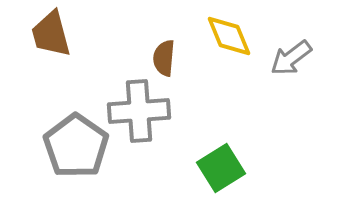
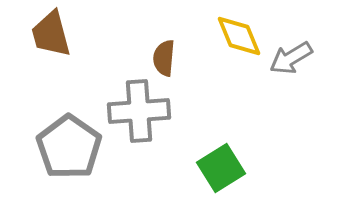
yellow diamond: moved 10 px right
gray arrow: rotated 6 degrees clockwise
gray pentagon: moved 7 px left, 1 px down
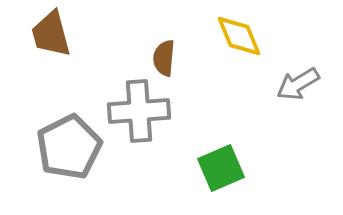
gray arrow: moved 7 px right, 26 px down
gray pentagon: rotated 10 degrees clockwise
green square: rotated 9 degrees clockwise
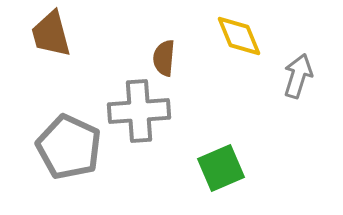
gray arrow: moved 8 px up; rotated 138 degrees clockwise
gray pentagon: rotated 20 degrees counterclockwise
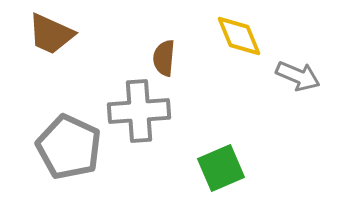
brown trapezoid: rotated 51 degrees counterclockwise
gray arrow: rotated 96 degrees clockwise
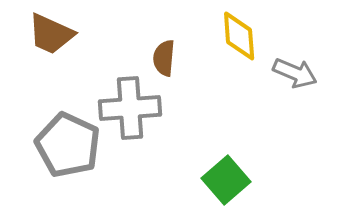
yellow diamond: rotated 18 degrees clockwise
gray arrow: moved 3 px left, 3 px up
gray cross: moved 9 px left, 3 px up
gray pentagon: moved 1 px left, 2 px up
green square: moved 5 px right, 12 px down; rotated 18 degrees counterclockwise
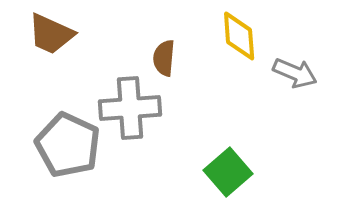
green square: moved 2 px right, 8 px up
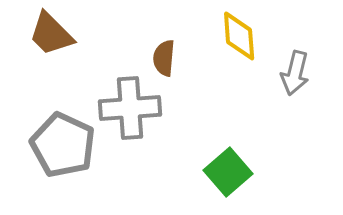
brown trapezoid: rotated 21 degrees clockwise
gray arrow: rotated 81 degrees clockwise
gray pentagon: moved 5 px left
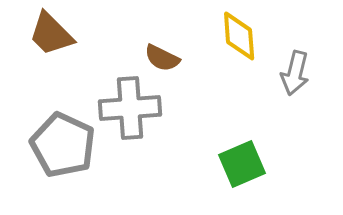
brown semicircle: moved 2 px left; rotated 69 degrees counterclockwise
green square: moved 14 px right, 8 px up; rotated 18 degrees clockwise
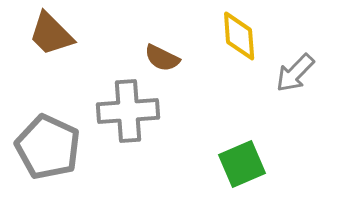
gray arrow: rotated 30 degrees clockwise
gray cross: moved 2 px left, 3 px down
gray pentagon: moved 15 px left, 2 px down
